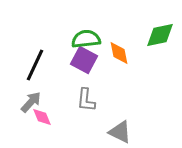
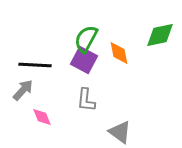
green semicircle: rotated 56 degrees counterclockwise
black line: rotated 68 degrees clockwise
gray arrow: moved 8 px left, 12 px up
gray triangle: rotated 10 degrees clockwise
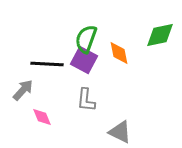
green semicircle: rotated 8 degrees counterclockwise
black line: moved 12 px right, 1 px up
gray triangle: rotated 10 degrees counterclockwise
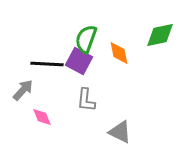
purple square: moved 5 px left, 1 px down
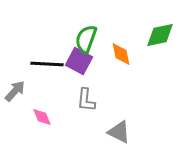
orange diamond: moved 2 px right, 1 px down
gray arrow: moved 8 px left, 1 px down
gray triangle: moved 1 px left
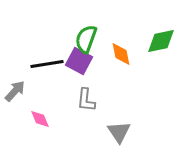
green diamond: moved 1 px right, 6 px down
black line: rotated 12 degrees counterclockwise
pink diamond: moved 2 px left, 2 px down
gray triangle: rotated 30 degrees clockwise
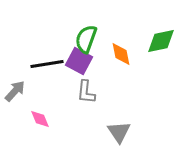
gray L-shape: moved 8 px up
